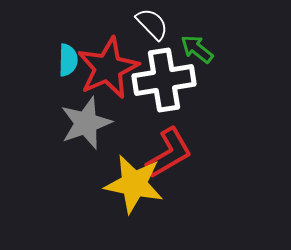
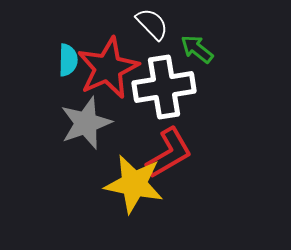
white cross: moved 7 px down
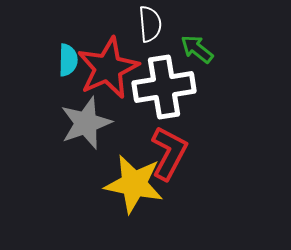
white semicircle: moved 2 px left; rotated 39 degrees clockwise
red L-shape: rotated 32 degrees counterclockwise
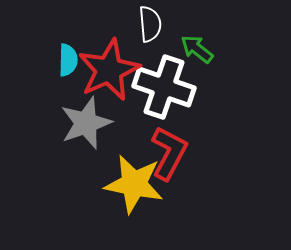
red star: moved 1 px right, 2 px down
white cross: rotated 28 degrees clockwise
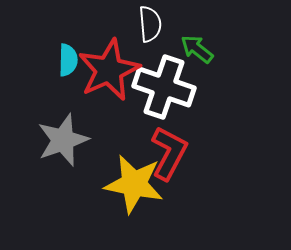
gray star: moved 23 px left, 17 px down
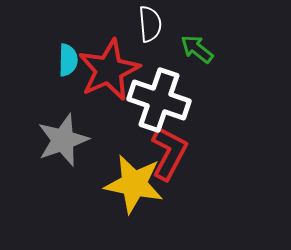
white cross: moved 5 px left, 13 px down
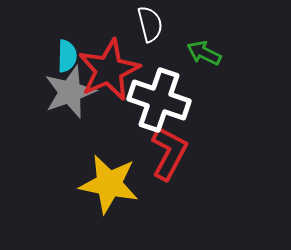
white semicircle: rotated 9 degrees counterclockwise
green arrow: moved 7 px right, 4 px down; rotated 12 degrees counterclockwise
cyan semicircle: moved 1 px left, 4 px up
gray star: moved 7 px right, 48 px up
yellow star: moved 25 px left
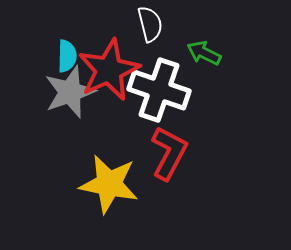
white cross: moved 10 px up
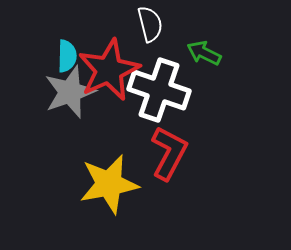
yellow star: rotated 22 degrees counterclockwise
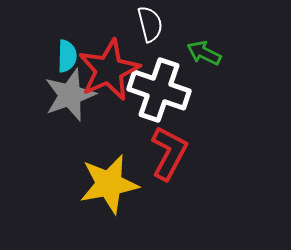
gray star: moved 3 px down
